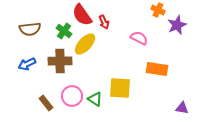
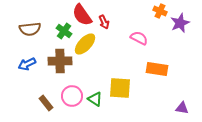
orange cross: moved 2 px right, 1 px down
purple star: moved 3 px right, 2 px up
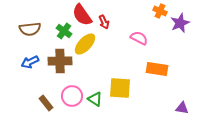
blue arrow: moved 3 px right, 2 px up
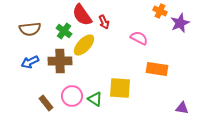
yellow ellipse: moved 1 px left, 1 px down
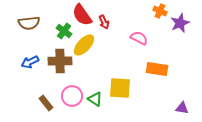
brown semicircle: moved 1 px left, 6 px up
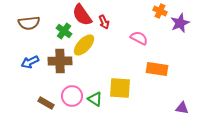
brown rectangle: rotated 21 degrees counterclockwise
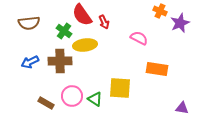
yellow ellipse: moved 1 px right; rotated 40 degrees clockwise
